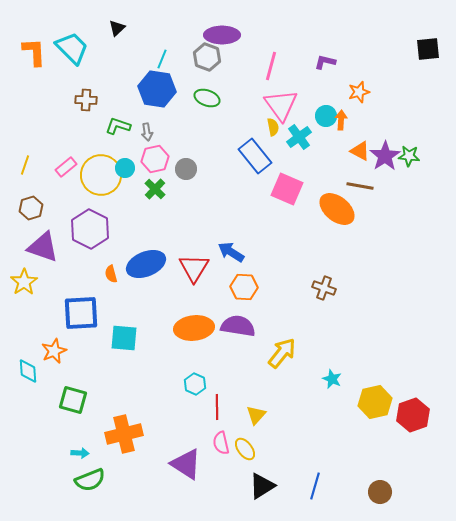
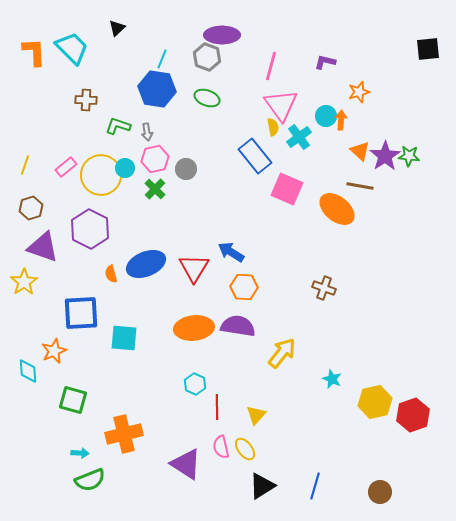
orange triangle at (360, 151): rotated 15 degrees clockwise
pink semicircle at (221, 443): moved 4 px down
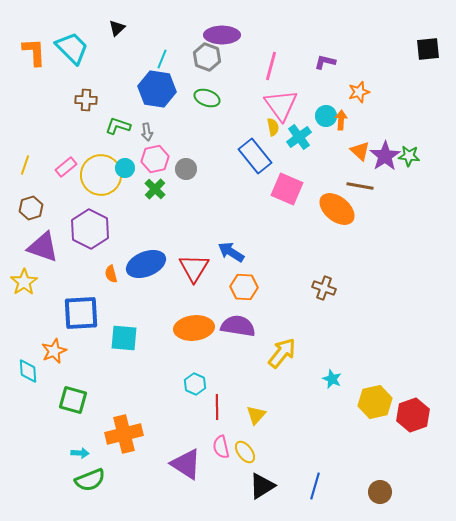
yellow ellipse at (245, 449): moved 3 px down
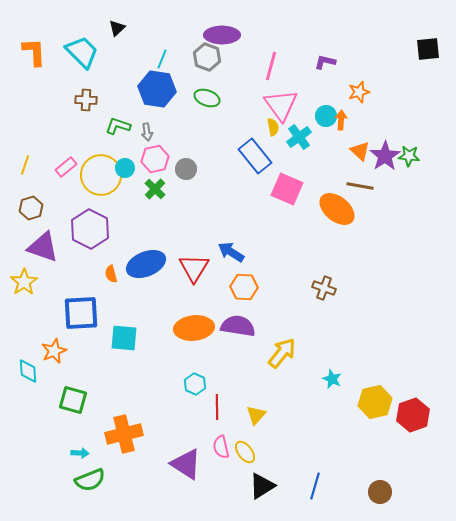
cyan trapezoid at (72, 48): moved 10 px right, 4 px down
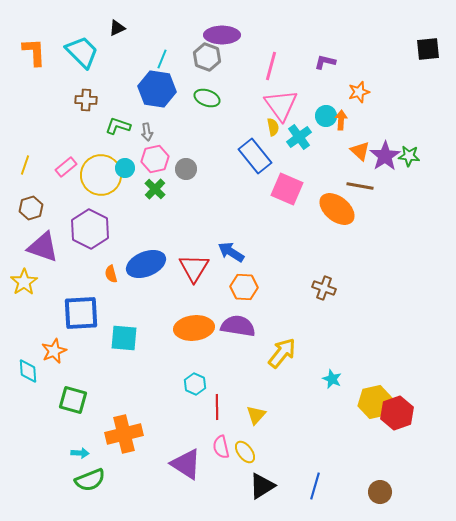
black triangle at (117, 28): rotated 18 degrees clockwise
red hexagon at (413, 415): moved 16 px left, 2 px up
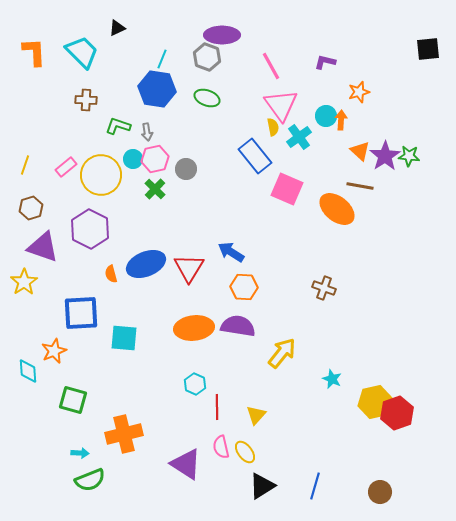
pink line at (271, 66): rotated 44 degrees counterclockwise
cyan circle at (125, 168): moved 8 px right, 9 px up
red triangle at (194, 268): moved 5 px left
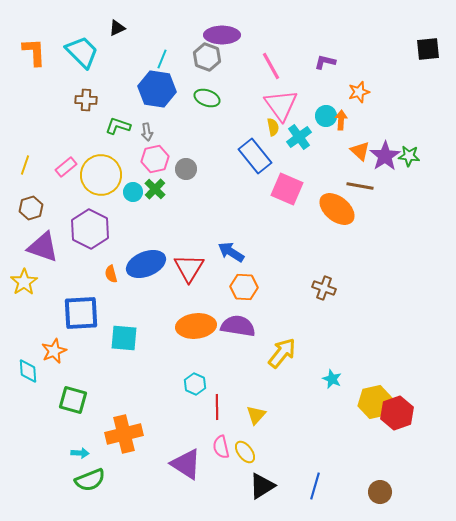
cyan circle at (133, 159): moved 33 px down
orange ellipse at (194, 328): moved 2 px right, 2 px up
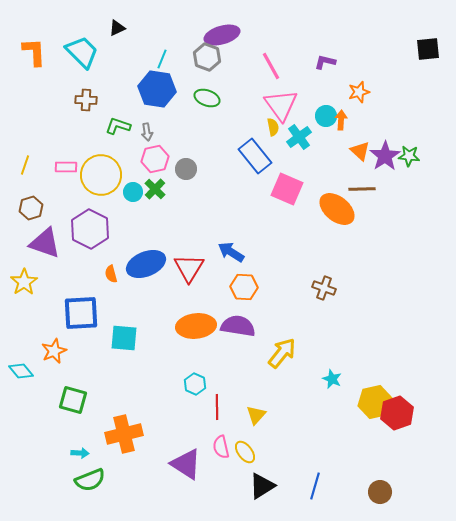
purple ellipse at (222, 35): rotated 16 degrees counterclockwise
pink rectangle at (66, 167): rotated 40 degrees clockwise
brown line at (360, 186): moved 2 px right, 3 px down; rotated 12 degrees counterclockwise
purple triangle at (43, 247): moved 2 px right, 4 px up
cyan diamond at (28, 371): moved 7 px left; rotated 35 degrees counterclockwise
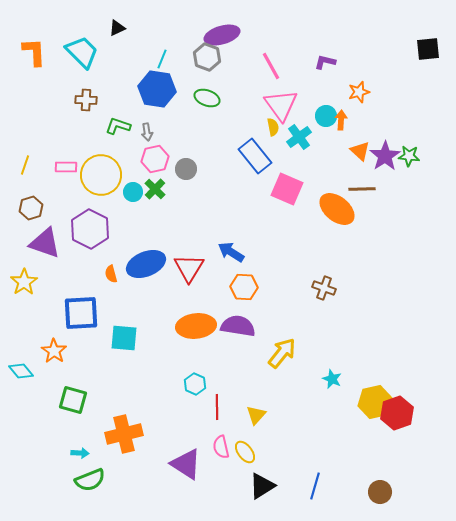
orange star at (54, 351): rotated 15 degrees counterclockwise
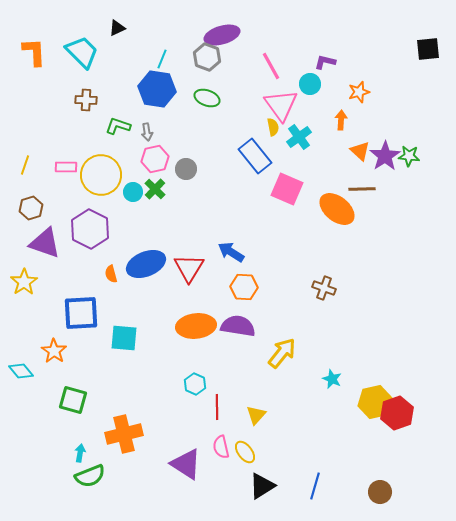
cyan circle at (326, 116): moved 16 px left, 32 px up
cyan arrow at (80, 453): rotated 84 degrees counterclockwise
green semicircle at (90, 480): moved 4 px up
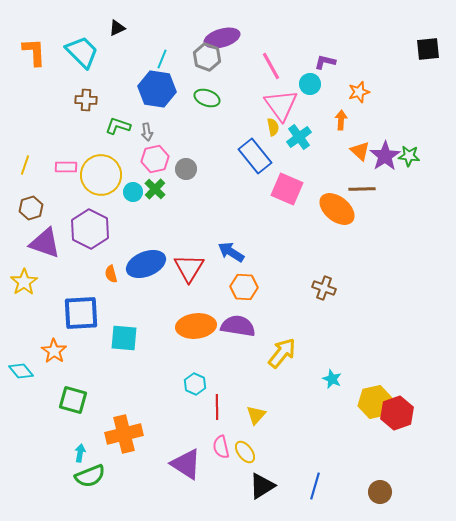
purple ellipse at (222, 35): moved 3 px down
